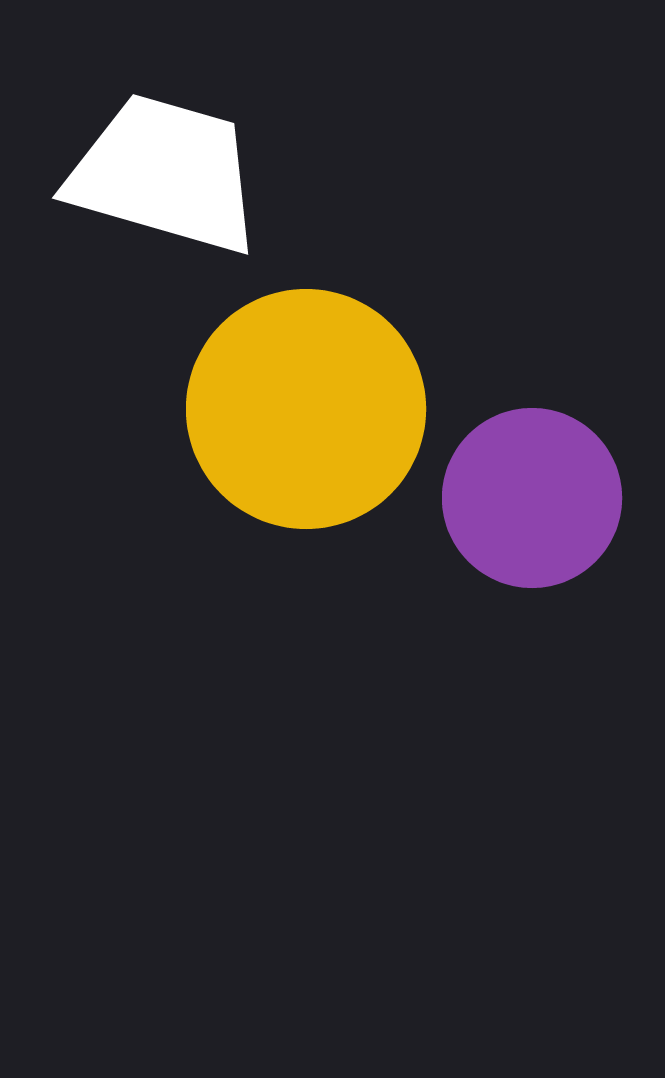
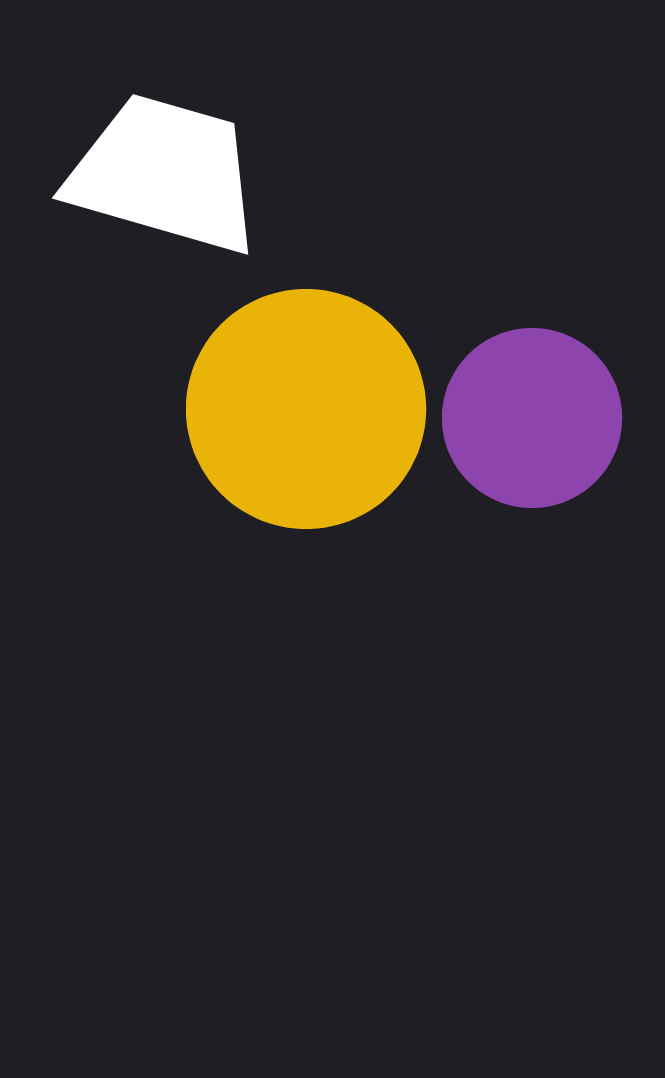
purple circle: moved 80 px up
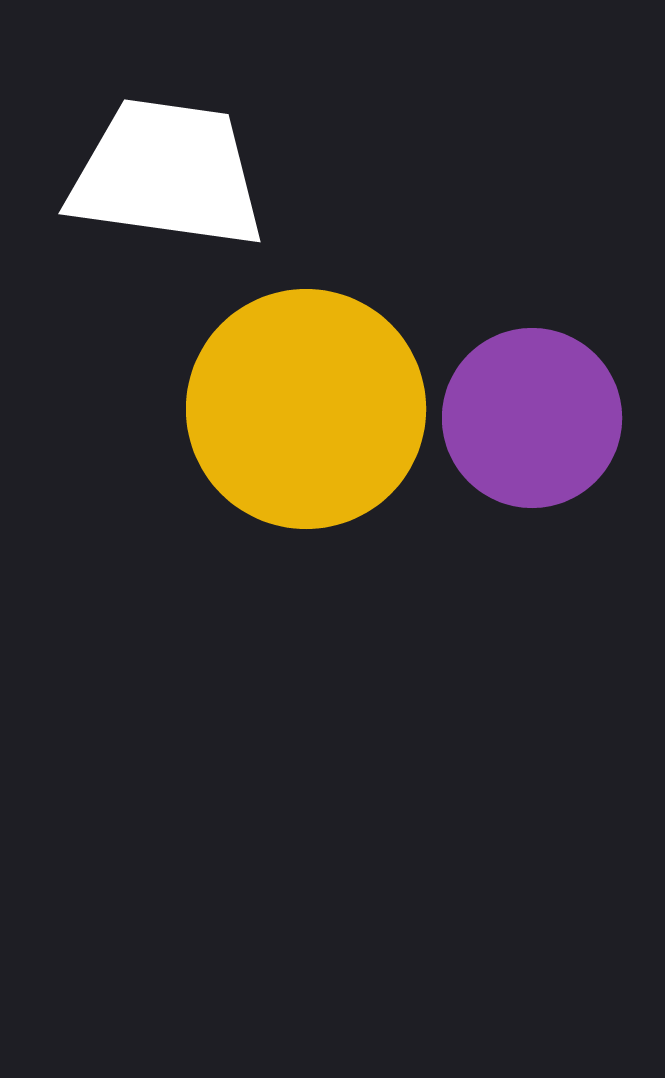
white trapezoid: moved 2 px right; rotated 8 degrees counterclockwise
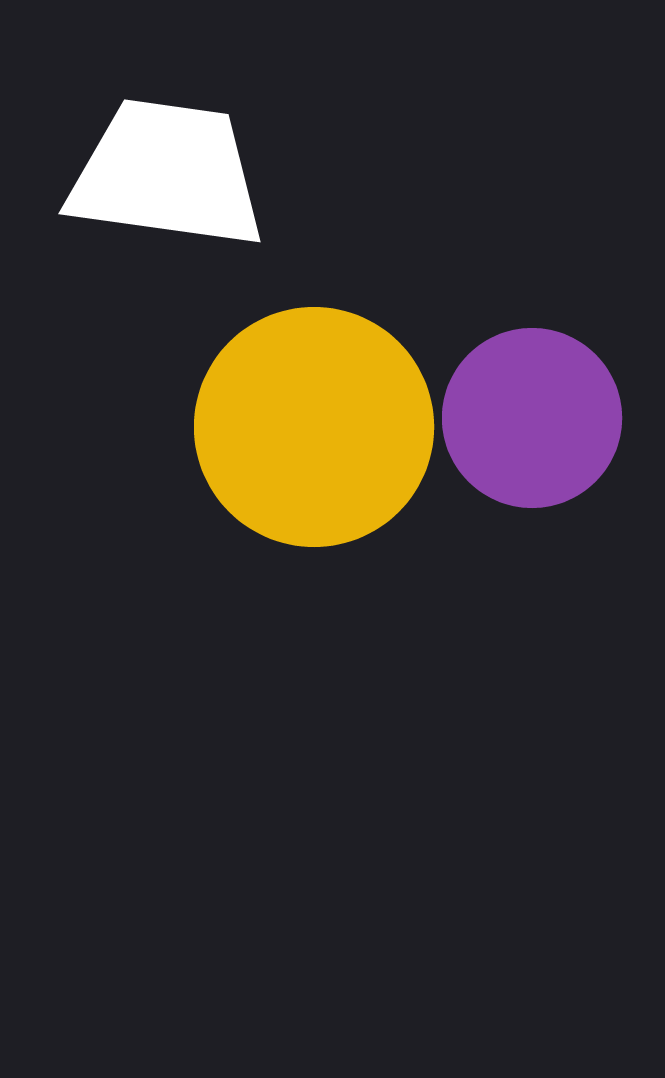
yellow circle: moved 8 px right, 18 px down
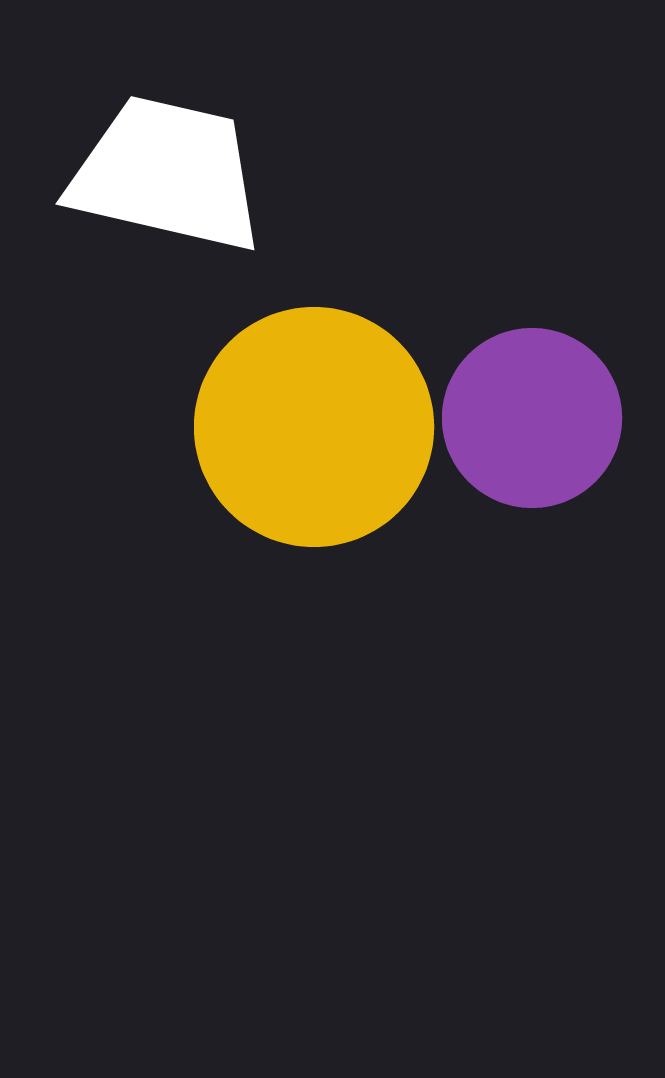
white trapezoid: rotated 5 degrees clockwise
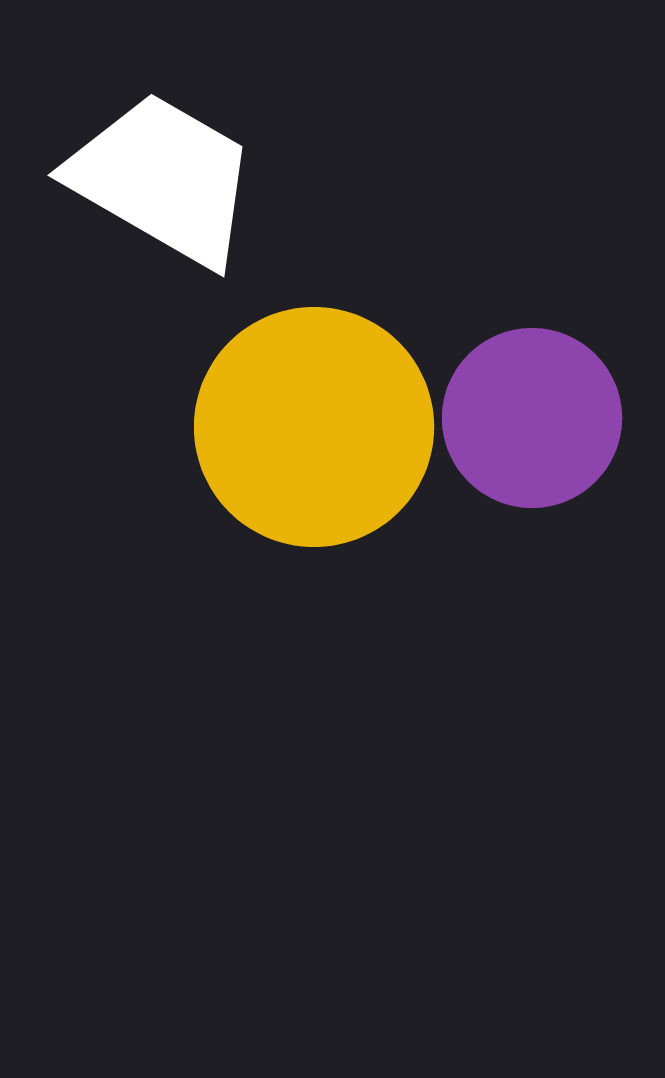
white trapezoid: moved 4 px left, 5 px down; rotated 17 degrees clockwise
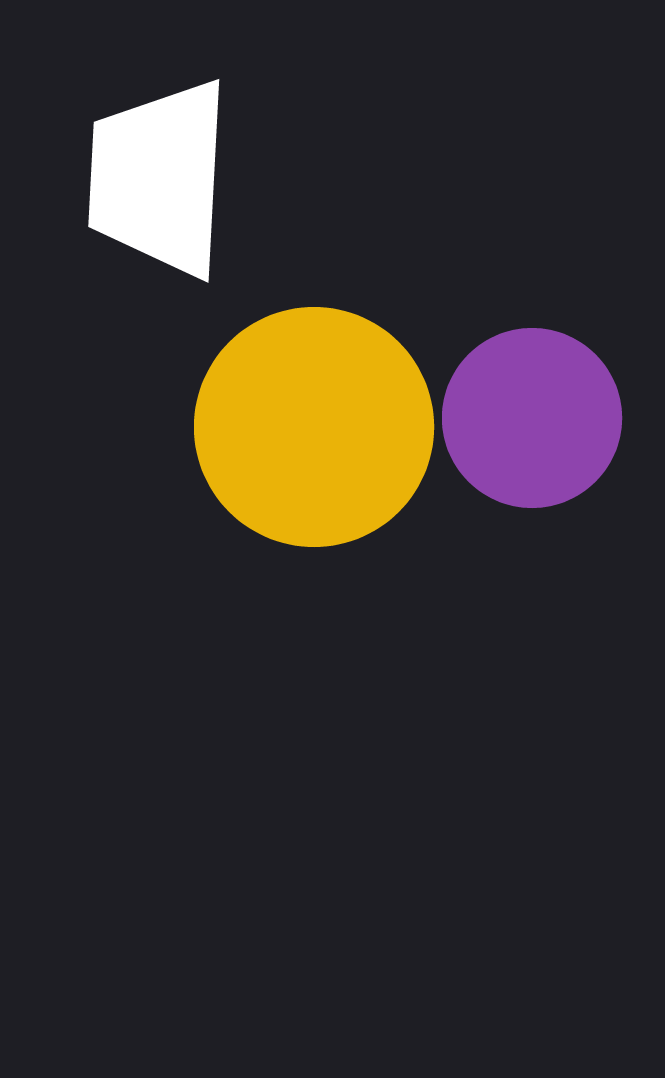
white trapezoid: moved 4 px left, 1 px up; rotated 117 degrees counterclockwise
